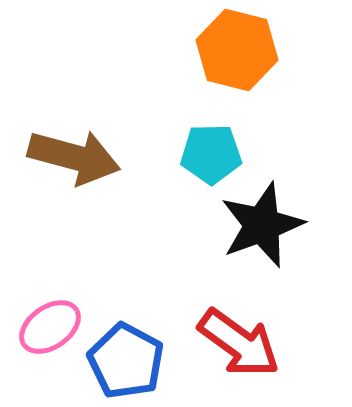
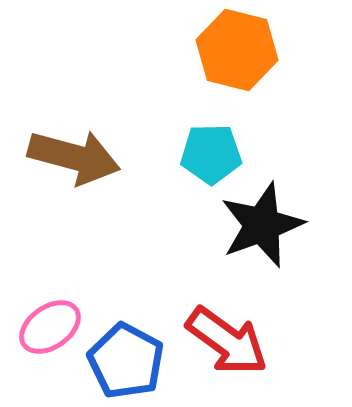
red arrow: moved 12 px left, 2 px up
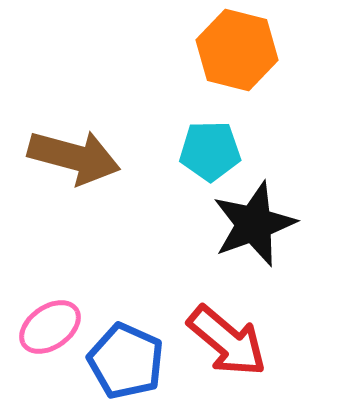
cyan pentagon: moved 1 px left, 3 px up
black star: moved 8 px left, 1 px up
red arrow: rotated 4 degrees clockwise
blue pentagon: rotated 4 degrees counterclockwise
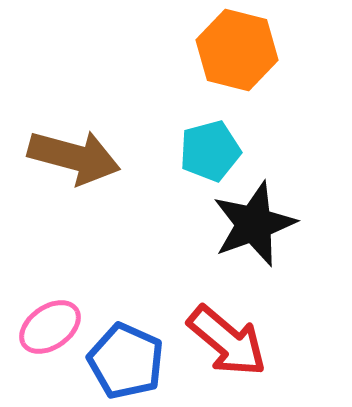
cyan pentagon: rotated 14 degrees counterclockwise
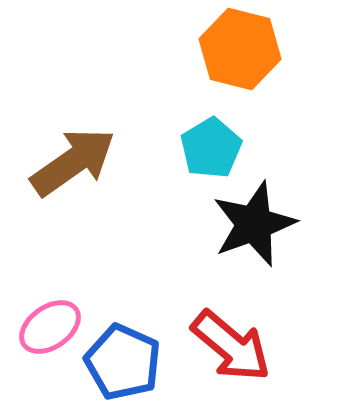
orange hexagon: moved 3 px right, 1 px up
cyan pentagon: moved 1 px right, 3 px up; rotated 16 degrees counterclockwise
brown arrow: moved 1 px left, 5 px down; rotated 50 degrees counterclockwise
red arrow: moved 4 px right, 5 px down
blue pentagon: moved 3 px left, 1 px down
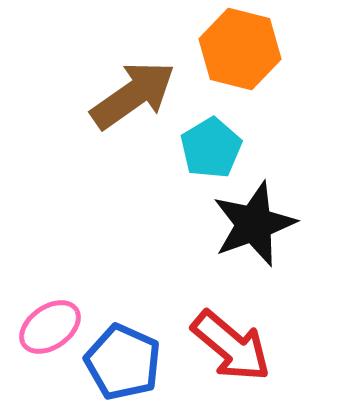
brown arrow: moved 60 px right, 67 px up
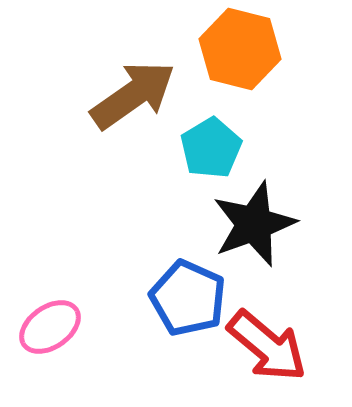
red arrow: moved 36 px right
blue pentagon: moved 65 px right, 64 px up
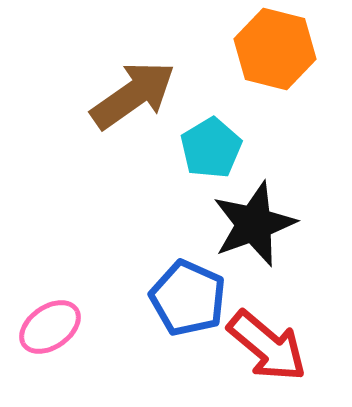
orange hexagon: moved 35 px right
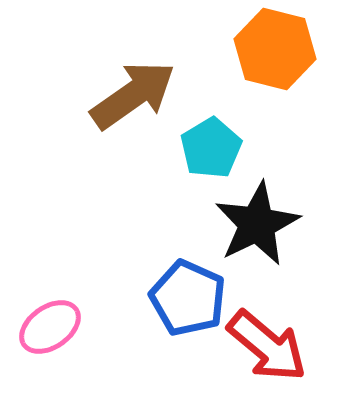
black star: moved 3 px right; rotated 6 degrees counterclockwise
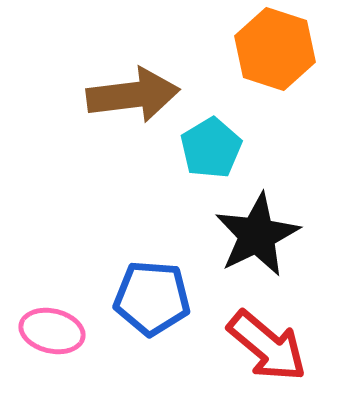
orange hexagon: rotated 4 degrees clockwise
brown arrow: rotated 28 degrees clockwise
black star: moved 11 px down
blue pentagon: moved 36 px left; rotated 20 degrees counterclockwise
pink ellipse: moved 2 px right, 4 px down; rotated 48 degrees clockwise
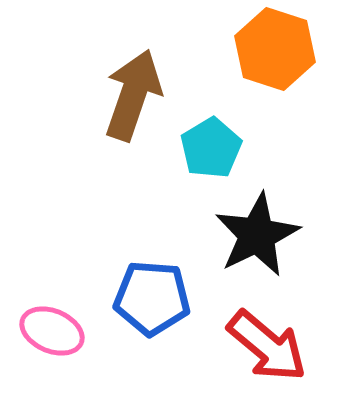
brown arrow: rotated 64 degrees counterclockwise
pink ellipse: rotated 10 degrees clockwise
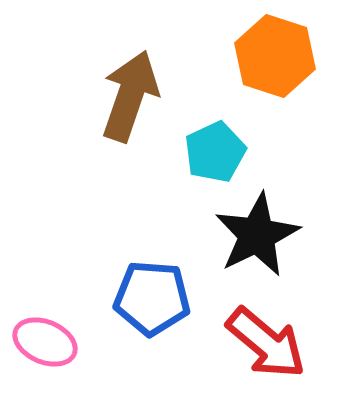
orange hexagon: moved 7 px down
brown arrow: moved 3 px left, 1 px down
cyan pentagon: moved 4 px right, 4 px down; rotated 6 degrees clockwise
pink ellipse: moved 7 px left, 11 px down
red arrow: moved 1 px left, 3 px up
